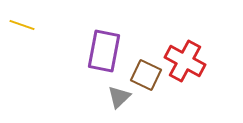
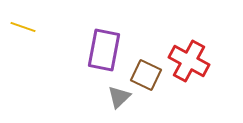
yellow line: moved 1 px right, 2 px down
purple rectangle: moved 1 px up
red cross: moved 4 px right
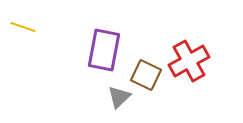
red cross: rotated 33 degrees clockwise
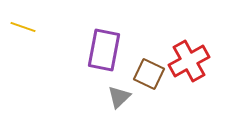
brown square: moved 3 px right, 1 px up
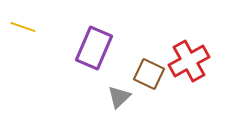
purple rectangle: moved 10 px left, 2 px up; rotated 12 degrees clockwise
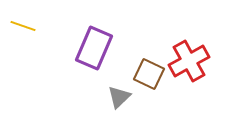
yellow line: moved 1 px up
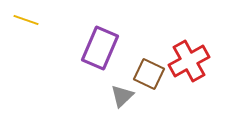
yellow line: moved 3 px right, 6 px up
purple rectangle: moved 6 px right
gray triangle: moved 3 px right, 1 px up
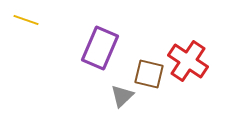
red cross: moved 1 px left; rotated 27 degrees counterclockwise
brown square: rotated 12 degrees counterclockwise
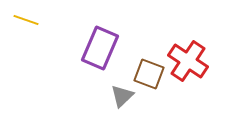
brown square: rotated 8 degrees clockwise
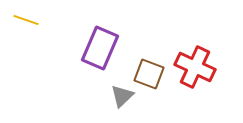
red cross: moved 7 px right, 6 px down; rotated 9 degrees counterclockwise
